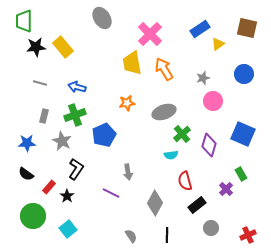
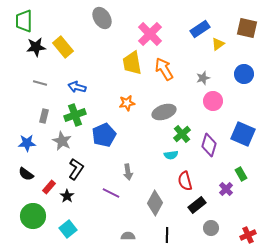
gray semicircle at (131, 236): moved 3 px left; rotated 56 degrees counterclockwise
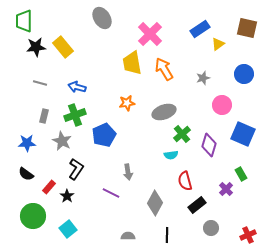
pink circle at (213, 101): moved 9 px right, 4 px down
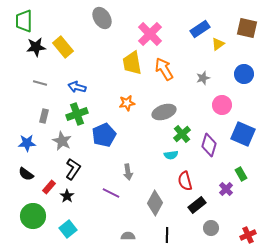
green cross at (75, 115): moved 2 px right, 1 px up
black L-shape at (76, 169): moved 3 px left
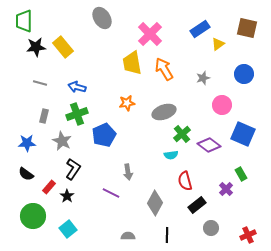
purple diamond at (209, 145): rotated 70 degrees counterclockwise
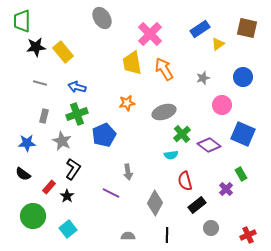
green trapezoid at (24, 21): moved 2 px left
yellow rectangle at (63, 47): moved 5 px down
blue circle at (244, 74): moved 1 px left, 3 px down
black semicircle at (26, 174): moved 3 px left
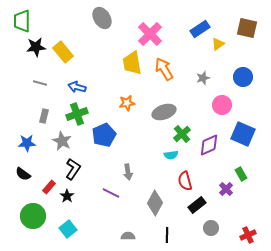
purple diamond at (209, 145): rotated 60 degrees counterclockwise
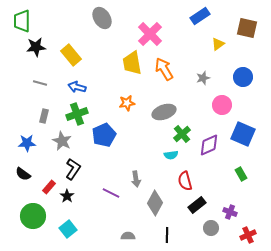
blue rectangle at (200, 29): moved 13 px up
yellow rectangle at (63, 52): moved 8 px right, 3 px down
gray arrow at (128, 172): moved 8 px right, 7 px down
purple cross at (226, 189): moved 4 px right, 23 px down; rotated 24 degrees counterclockwise
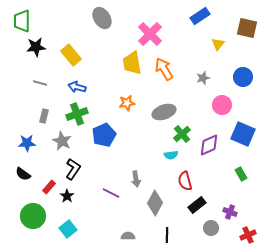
yellow triangle at (218, 44): rotated 16 degrees counterclockwise
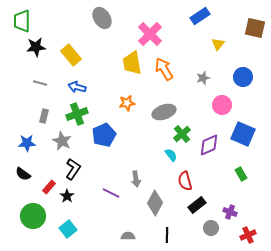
brown square at (247, 28): moved 8 px right
cyan semicircle at (171, 155): rotated 120 degrees counterclockwise
